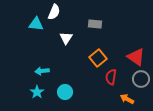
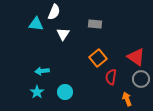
white triangle: moved 3 px left, 4 px up
orange arrow: rotated 40 degrees clockwise
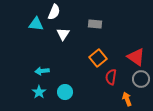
cyan star: moved 2 px right
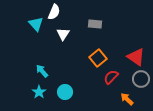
cyan triangle: rotated 42 degrees clockwise
cyan arrow: rotated 56 degrees clockwise
red semicircle: rotated 35 degrees clockwise
orange arrow: rotated 24 degrees counterclockwise
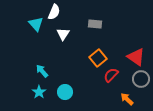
red semicircle: moved 2 px up
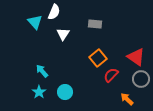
cyan triangle: moved 1 px left, 2 px up
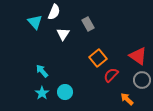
gray rectangle: moved 7 px left; rotated 56 degrees clockwise
red triangle: moved 2 px right, 1 px up
gray circle: moved 1 px right, 1 px down
cyan star: moved 3 px right, 1 px down
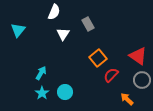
cyan triangle: moved 17 px left, 8 px down; rotated 21 degrees clockwise
cyan arrow: moved 1 px left, 2 px down; rotated 72 degrees clockwise
